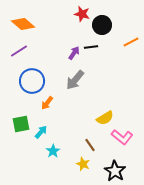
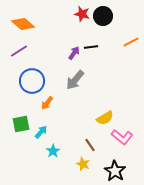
black circle: moved 1 px right, 9 px up
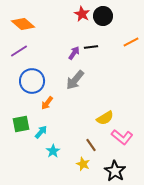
red star: rotated 14 degrees clockwise
brown line: moved 1 px right
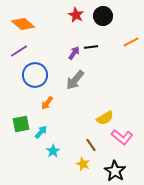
red star: moved 6 px left, 1 px down
blue circle: moved 3 px right, 6 px up
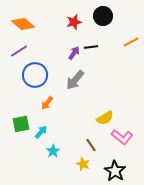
red star: moved 2 px left, 7 px down; rotated 28 degrees clockwise
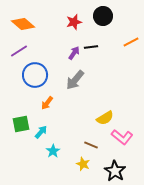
brown line: rotated 32 degrees counterclockwise
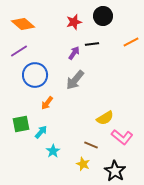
black line: moved 1 px right, 3 px up
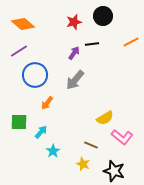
green square: moved 2 px left, 2 px up; rotated 12 degrees clockwise
black star: moved 1 px left; rotated 15 degrees counterclockwise
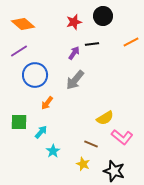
brown line: moved 1 px up
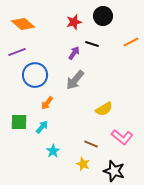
black line: rotated 24 degrees clockwise
purple line: moved 2 px left, 1 px down; rotated 12 degrees clockwise
yellow semicircle: moved 1 px left, 9 px up
cyan arrow: moved 1 px right, 5 px up
